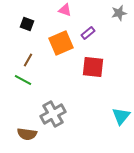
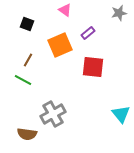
pink triangle: rotated 16 degrees clockwise
orange square: moved 1 px left, 2 px down
cyan triangle: moved 2 px up; rotated 18 degrees counterclockwise
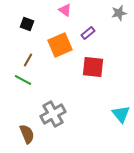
brown semicircle: rotated 120 degrees counterclockwise
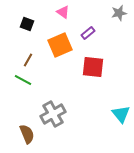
pink triangle: moved 2 px left, 2 px down
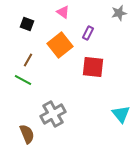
purple rectangle: rotated 24 degrees counterclockwise
orange square: rotated 15 degrees counterclockwise
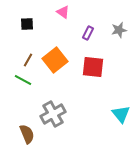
gray star: moved 17 px down
black square: rotated 24 degrees counterclockwise
orange square: moved 5 px left, 15 px down
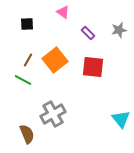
purple rectangle: rotated 72 degrees counterclockwise
cyan triangle: moved 5 px down
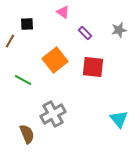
purple rectangle: moved 3 px left
brown line: moved 18 px left, 19 px up
cyan triangle: moved 2 px left
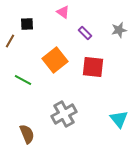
gray cross: moved 11 px right
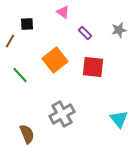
green line: moved 3 px left, 5 px up; rotated 18 degrees clockwise
gray cross: moved 2 px left
